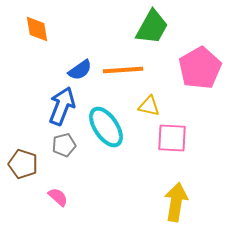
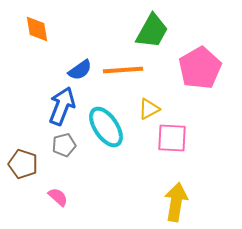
green trapezoid: moved 4 px down
yellow triangle: moved 3 px down; rotated 40 degrees counterclockwise
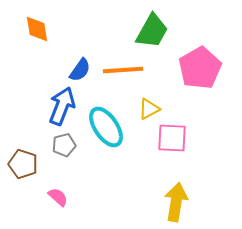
blue semicircle: rotated 20 degrees counterclockwise
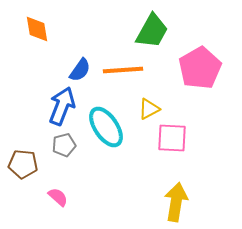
brown pentagon: rotated 12 degrees counterclockwise
